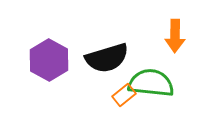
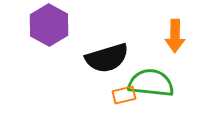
purple hexagon: moved 35 px up
orange rectangle: rotated 25 degrees clockwise
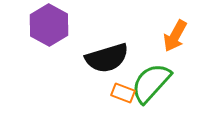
orange arrow: rotated 28 degrees clockwise
green semicircle: rotated 54 degrees counterclockwise
orange rectangle: moved 1 px left, 2 px up; rotated 35 degrees clockwise
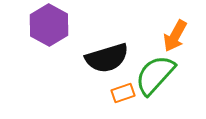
green semicircle: moved 4 px right, 8 px up
orange rectangle: rotated 40 degrees counterclockwise
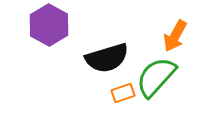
green semicircle: moved 1 px right, 2 px down
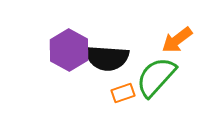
purple hexagon: moved 20 px right, 25 px down
orange arrow: moved 2 px right, 4 px down; rotated 24 degrees clockwise
black semicircle: rotated 21 degrees clockwise
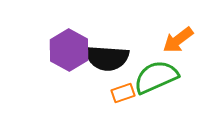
orange arrow: moved 1 px right
green semicircle: rotated 24 degrees clockwise
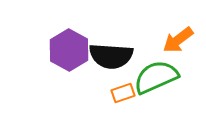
black semicircle: moved 4 px right, 2 px up
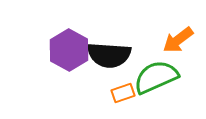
black semicircle: moved 2 px left, 1 px up
